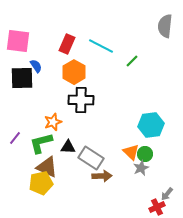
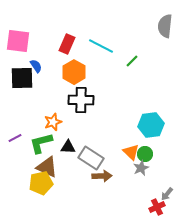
purple line: rotated 24 degrees clockwise
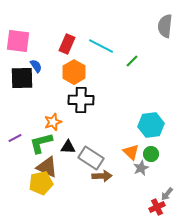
green circle: moved 6 px right
